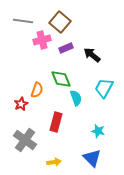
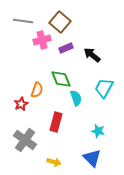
yellow arrow: rotated 24 degrees clockwise
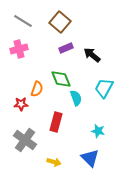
gray line: rotated 24 degrees clockwise
pink cross: moved 23 px left, 9 px down
orange semicircle: moved 1 px up
red star: rotated 24 degrees clockwise
blue triangle: moved 2 px left
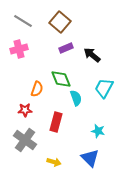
red star: moved 4 px right, 6 px down
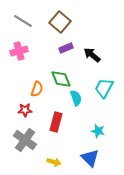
pink cross: moved 2 px down
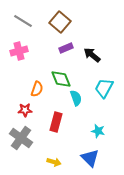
gray cross: moved 4 px left, 2 px up
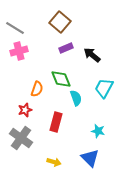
gray line: moved 8 px left, 7 px down
red star: rotated 16 degrees counterclockwise
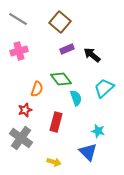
gray line: moved 3 px right, 9 px up
purple rectangle: moved 1 px right, 1 px down
green diamond: rotated 15 degrees counterclockwise
cyan trapezoid: rotated 20 degrees clockwise
blue triangle: moved 2 px left, 6 px up
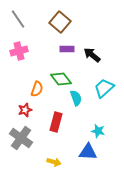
gray line: rotated 24 degrees clockwise
purple rectangle: rotated 24 degrees clockwise
blue triangle: rotated 42 degrees counterclockwise
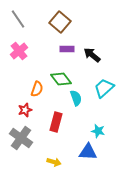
pink cross: rotated 24 degrees counterclockwise
